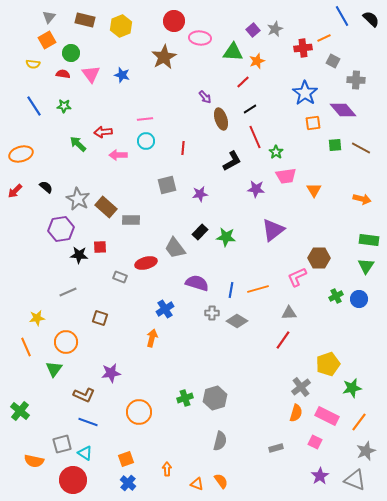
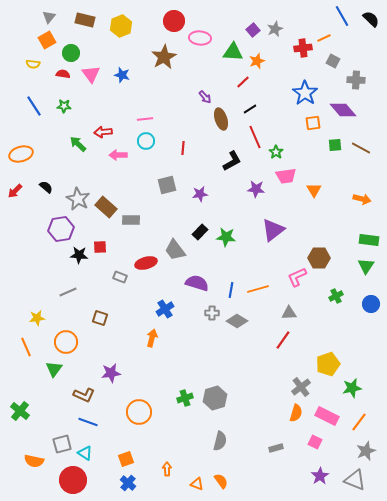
gray trapezoid at (175, 248): moved 2 px down
blue circle at (359, 299): moved 12 px right, 5 px down
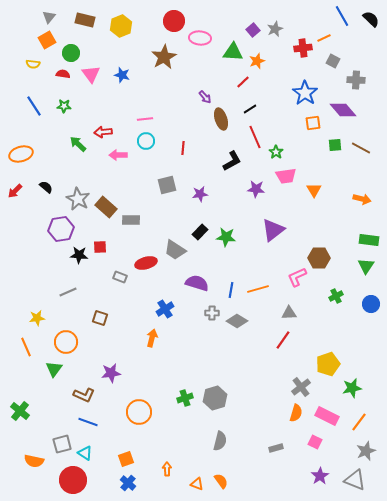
gray trapezoid at (175, 250): rotated 20 degrees counterclockwise
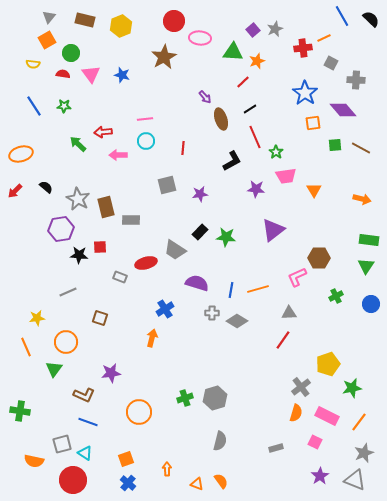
gray square at (333, 61): moved 2 px left, 2 px down
brown rectangle at (106, 207): rotated 35 degrees clockwise
green cross at (20, 411): rotated 30 degrees counterclockwise
gray star at (366, 451): moved 2 px left, 2 px down
